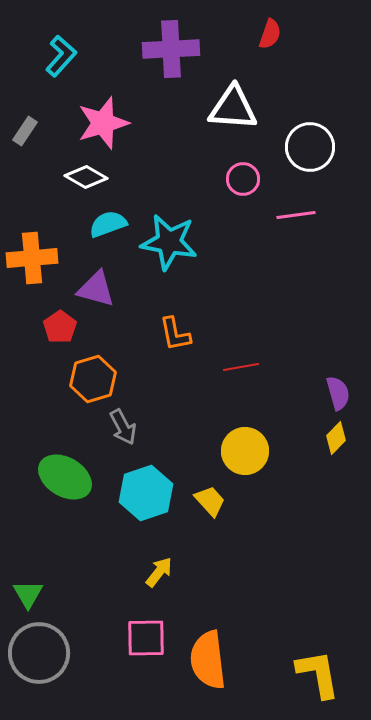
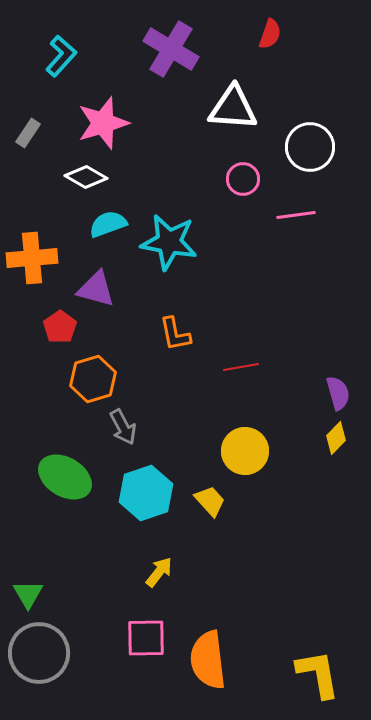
purple cross: rotated 34 degrees clockwise
gray rectangle: moved 3 px right, 2 px down
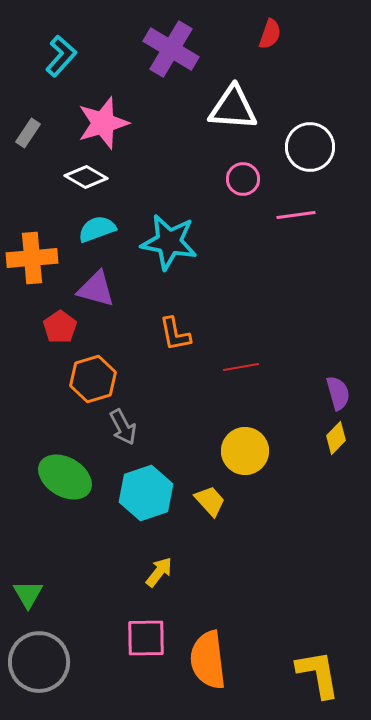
cyan semicircle: moved 11 px left, 5 px down
gray circle: moved 9 px down
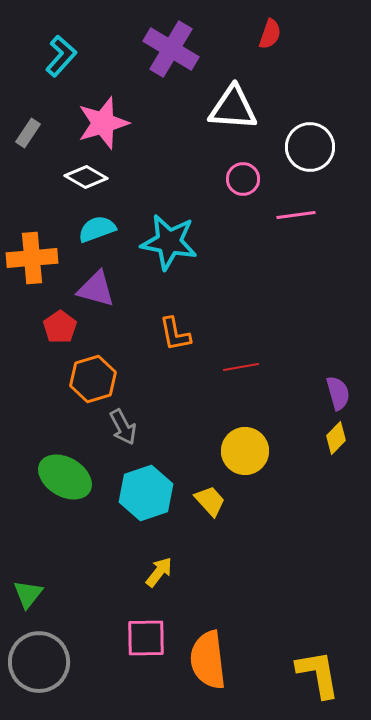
green triangle: rotated 8 degrees clockwise
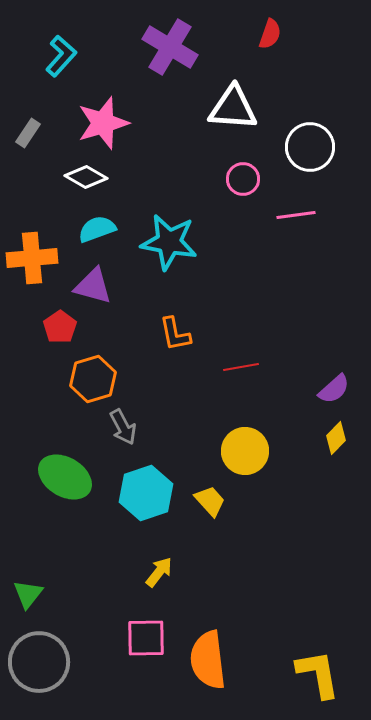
purple cross: moved 1 px left, 2 px up
purple triangle: moved 3 px left, 3 px up
purple semicircle: moved 4 px left, 4 px up; rotated 64 degrees clockwise
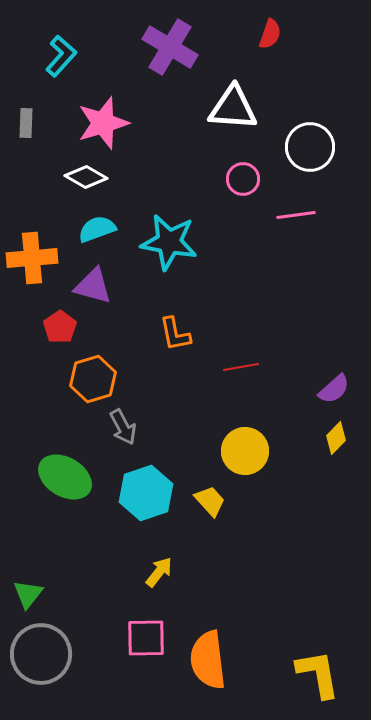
gray rectangle: moved 2 px left, 10 px up; rotated 32 degrees counterclockwise
gray circle: moved 2 px right, 8 px up
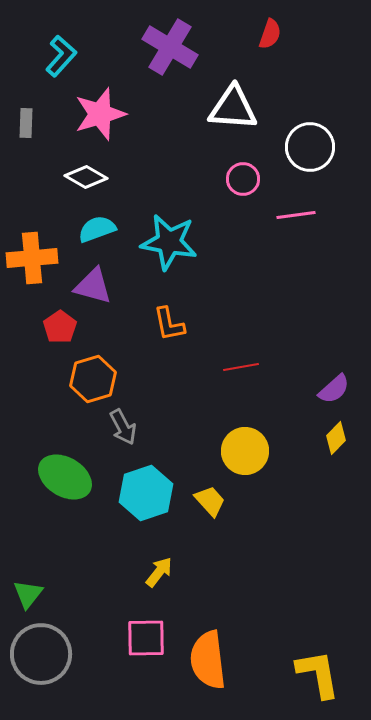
pink star: moved 3 px left, 9 px up
orange L-shape: moved 6 px left, 10 px up
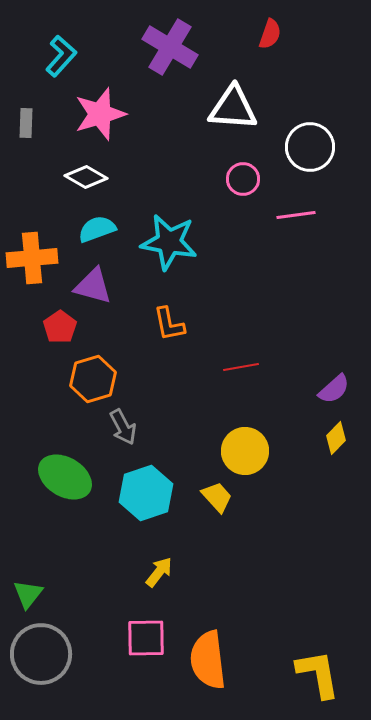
yellow trapezoid: moved 7 px right, 4 px up
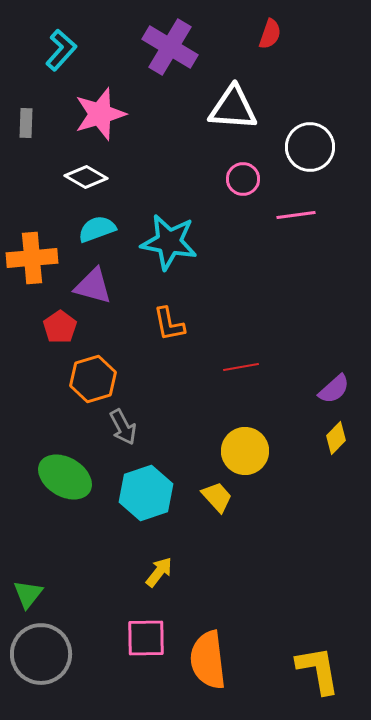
cyan L-shape: moved 6 px up
yellow L-shape: moved 4 px up
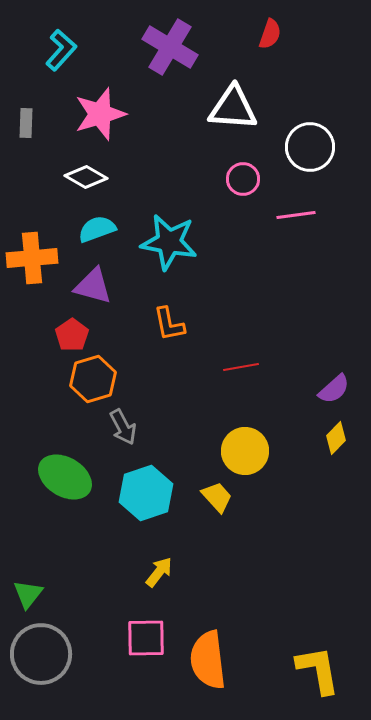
red pentagon: moved 12 px right, 8 px down
